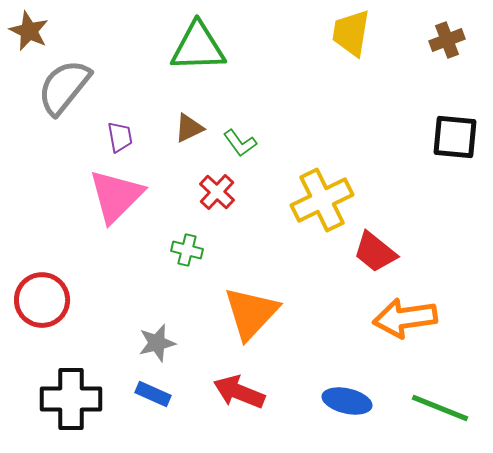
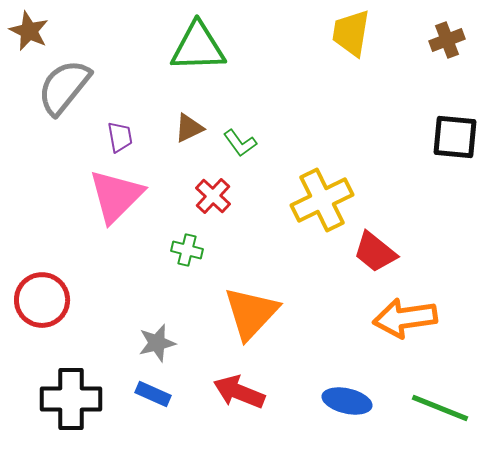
red cross: moved 4 px left, 4 px down
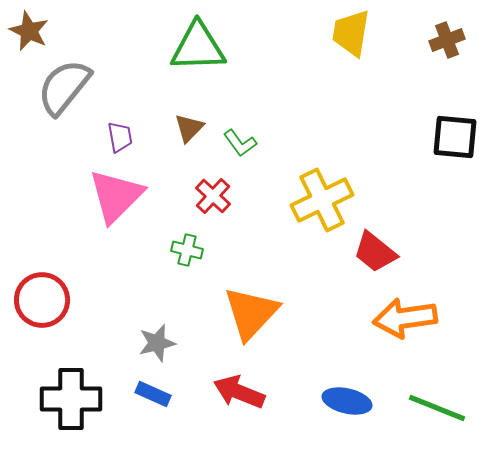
brown triangle: rotated 20 degrees counterclockwise
green line: moved 3 px left
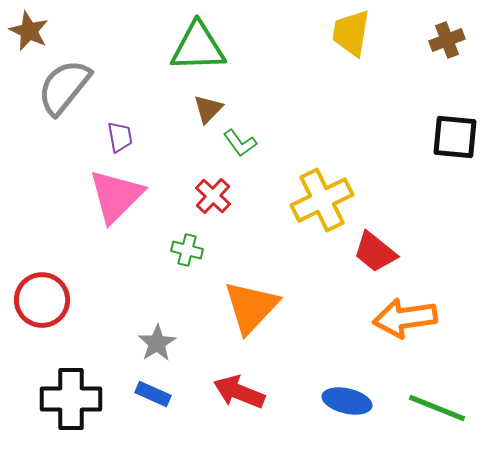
brown triangle: moved 19 px right, 19 px up
orange triangle: moved 6 px up
gray star: rotated 18 degrees counterclockwise
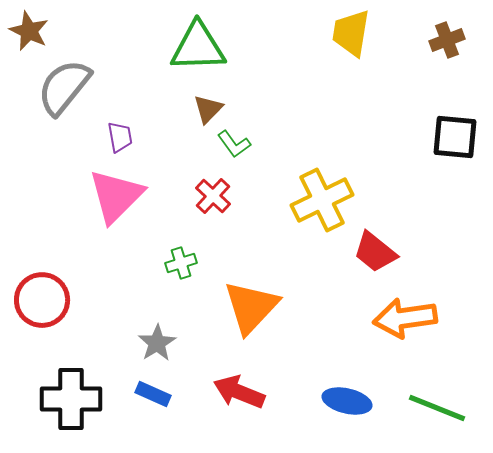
green L-shape: moved 6 px left, 1 px down
green cross: moved 6 px left, 13 px down; rotated 32 degrees counterclockwise
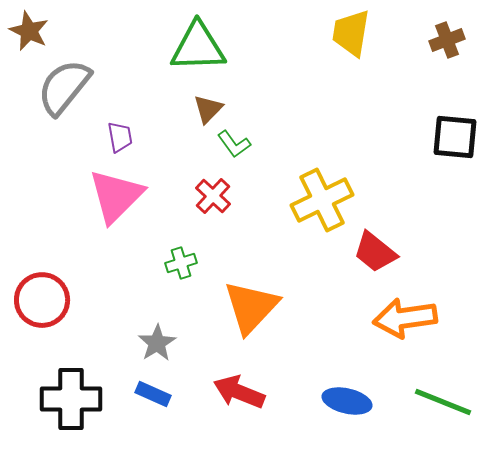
green line: moved 6 px right, 6 px up
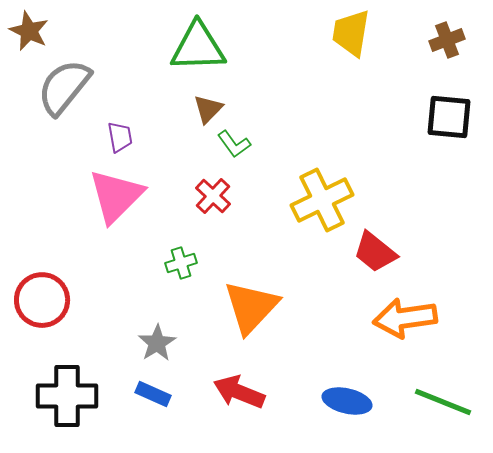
black square: moved 6 px left, 20 px up
black cross: moved 4 px left, 3 px up
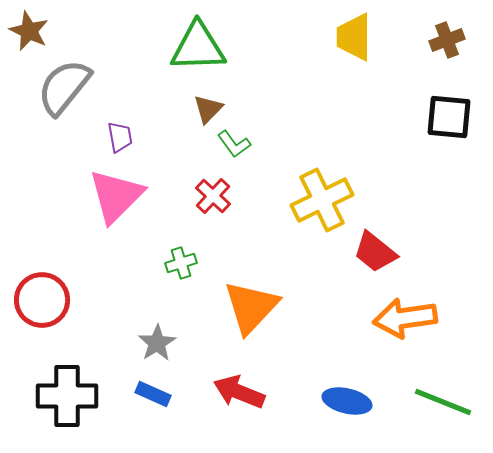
yellow trapezoid: moved 3 px right, 4 px down; rotated 9 degrees counterclockwise
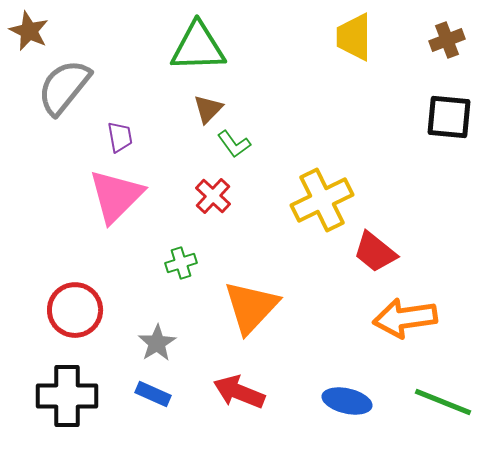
red circle: moved 33 px right, 10 px down
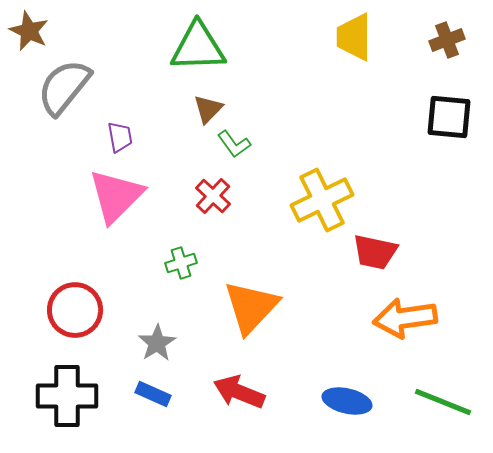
red trapezoid: rotated 27 degrees counterclockwise
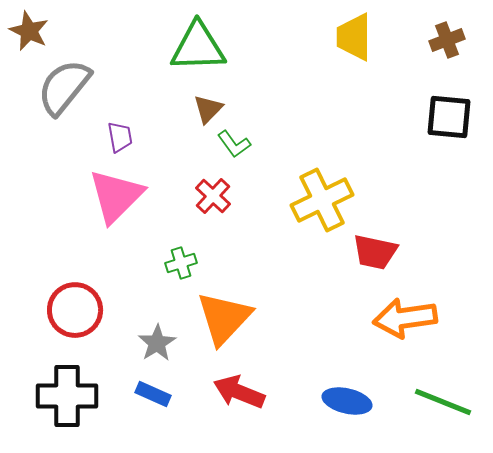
orange triangle: moved 27 px left, 11 px down
